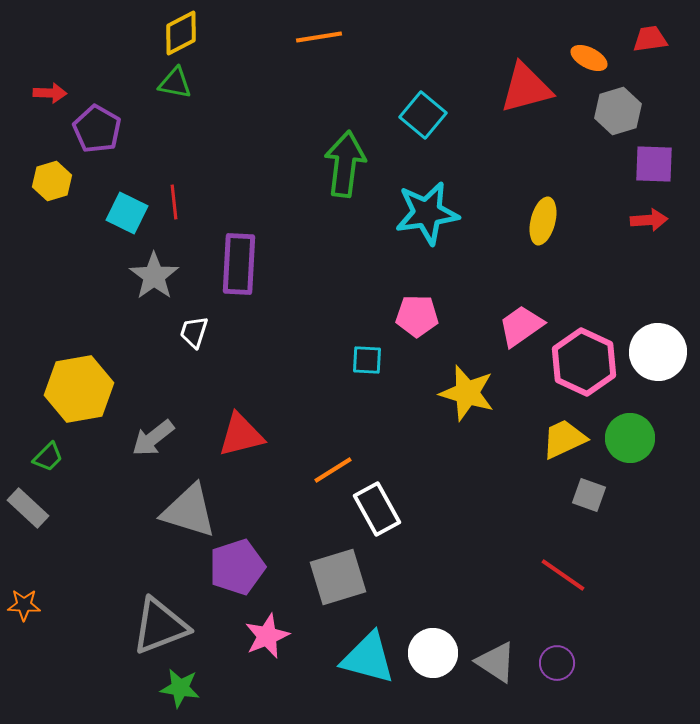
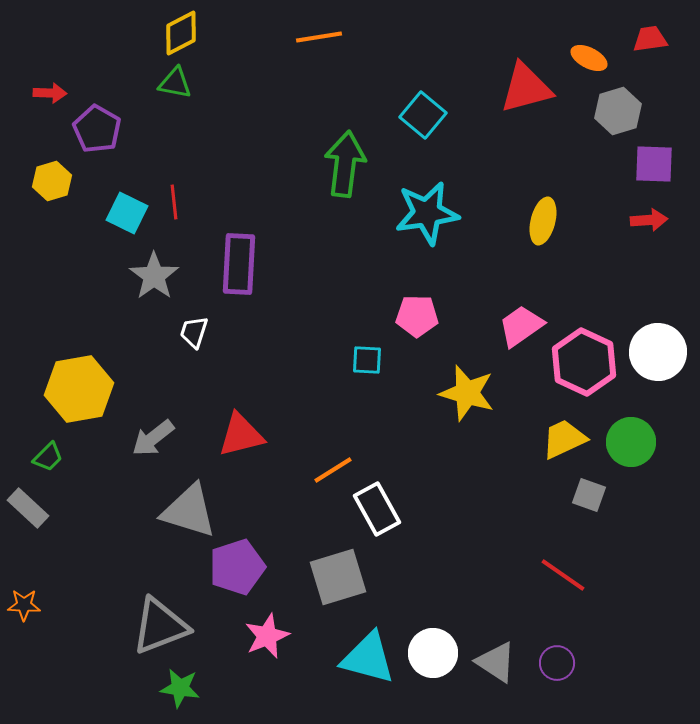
green circle at (630, 438): moved 1 px right, 4 px down
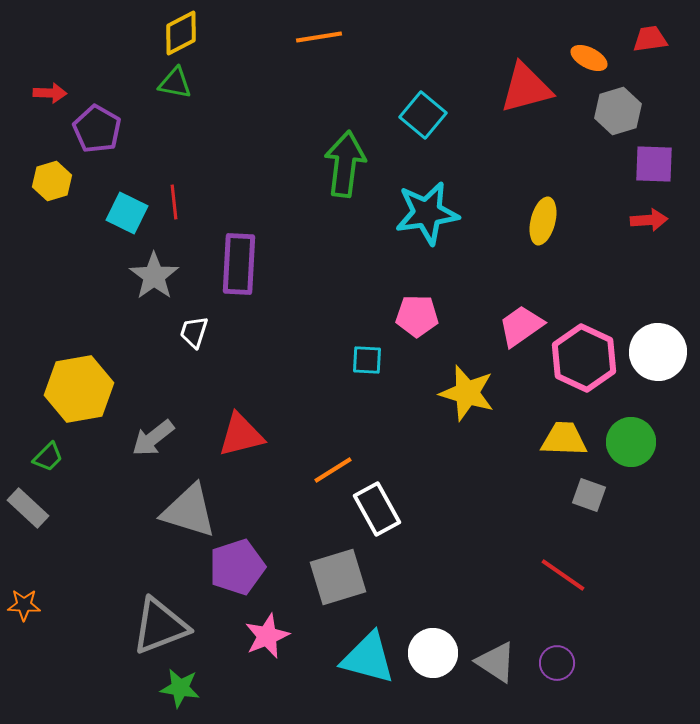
pink hexagon at (584, 362): moved 4 px up
yellow trapezoid at (564, 439): rotated 27 degrees clockwise
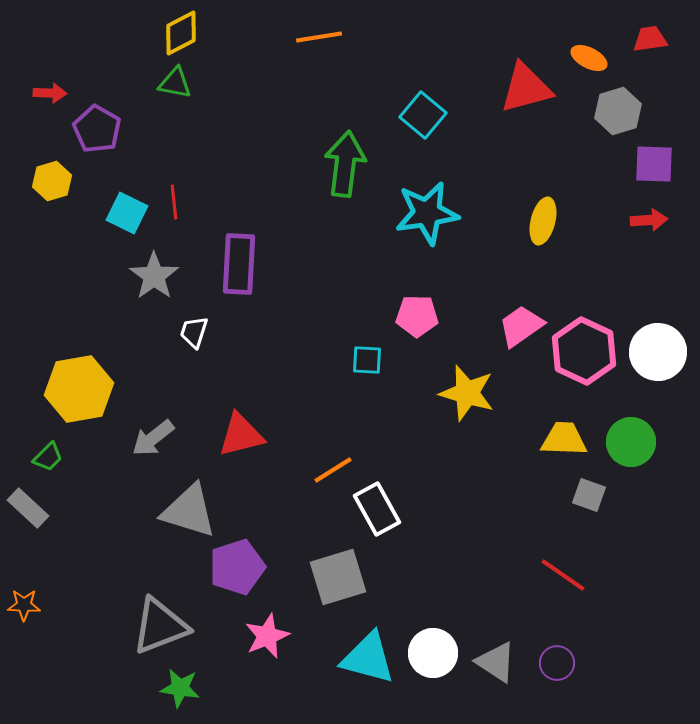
pink hexagon at (584, 358): moved 7 px up
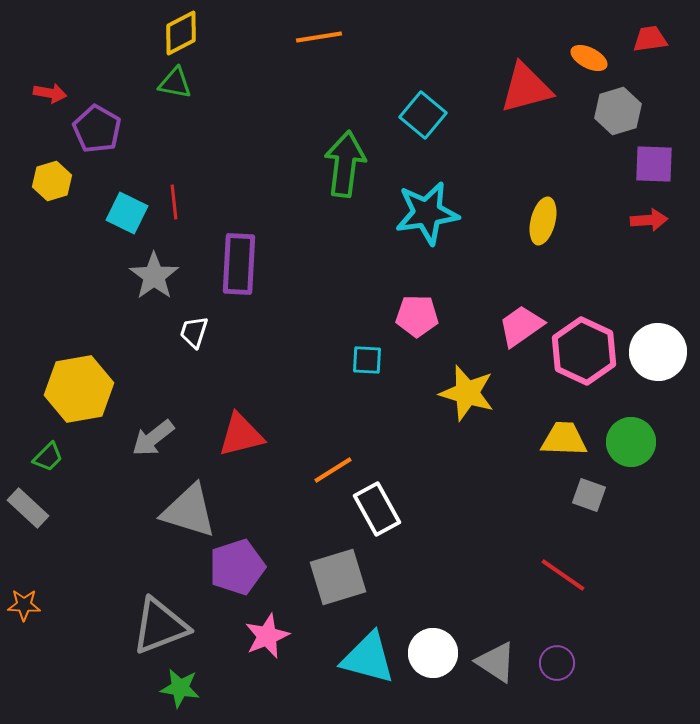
red arrow at (50, 93): rotated 8 degrees clockwise
